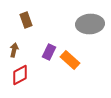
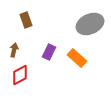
gray ellipse: rotated 20 degrees counterclockwise
orange rectangle: moved 7 px right, 2 px up
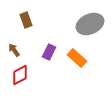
brown arrow: rotated 48 degrees counterclockwise
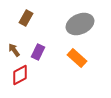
brown rectangle: moved 2 px up; rotated 49 degrees clockwise
gray ellipse: moved 10 px left
purple rectangle: moved 11 px left
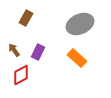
red diamond: moved 1 px right
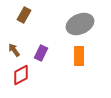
brown rectangle: moved 2 px left, 3 px up
purple rectangle: moved 3 px right, 1 px down
orange rectangle: moved 2 px right, 2 px up; rotated 48 degrees clockwise
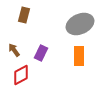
brown rectangle: rotated 14 degrees counterclockwise
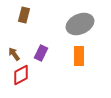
brown arrow: moved 4 px down
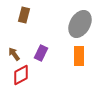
gray ellipse: rotated 36 degrees counterclockwise
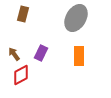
brown rectangle: moved 1 px left, 1 px up
gray ellipse: moved 4 px left, 6 px up
